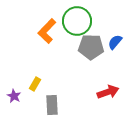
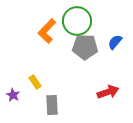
gray pentagon: moved 6 px left
yellow rectangle: moved 2 px up; rotated 64 degrees counterclockwise
purple star: moved 1 px left, 1 px up
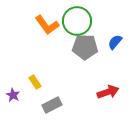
orange L-shape: moved 6 px up; rotated 80 degrees counterclockwise
gray rectangle: rotated 66 degrees clockwise
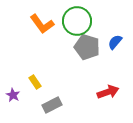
orange L-shape: moved 5 px left, 1 px up
gray pentagon: moved 2 px right; rotated 15 degrees clockwise
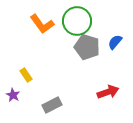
yellow rectangle: moved 9 px left, 7 px up
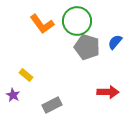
yellow rectangle: rotated 16 degrees counterclockwise
red arrow: rotated 20 degrees clockwise
